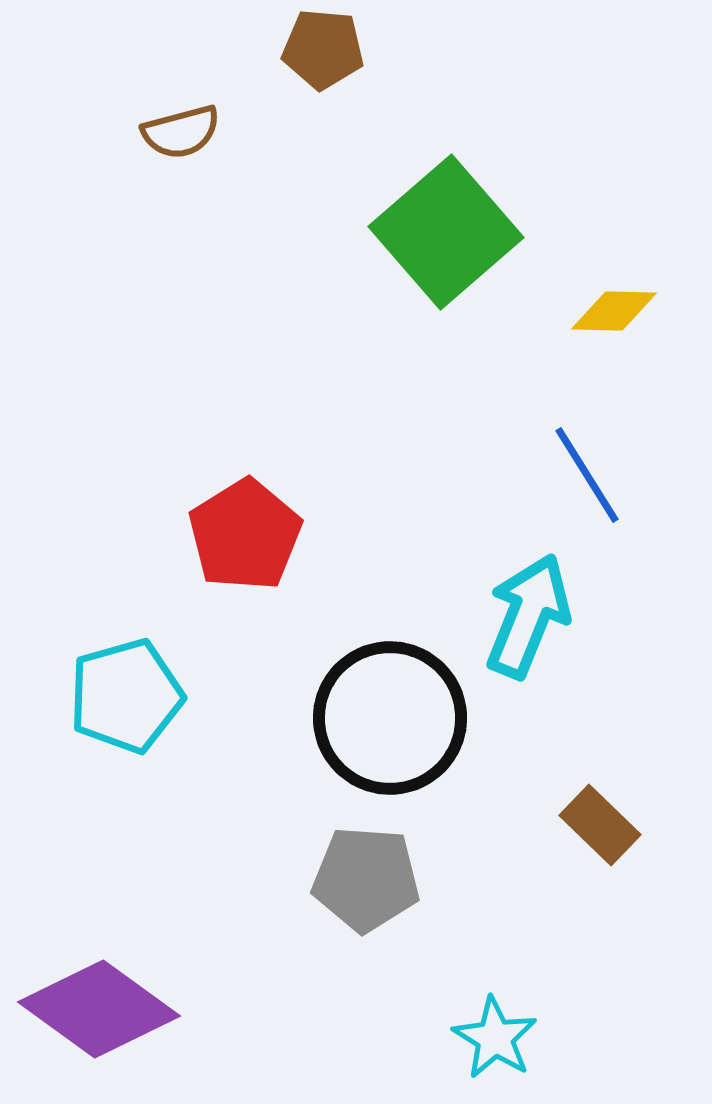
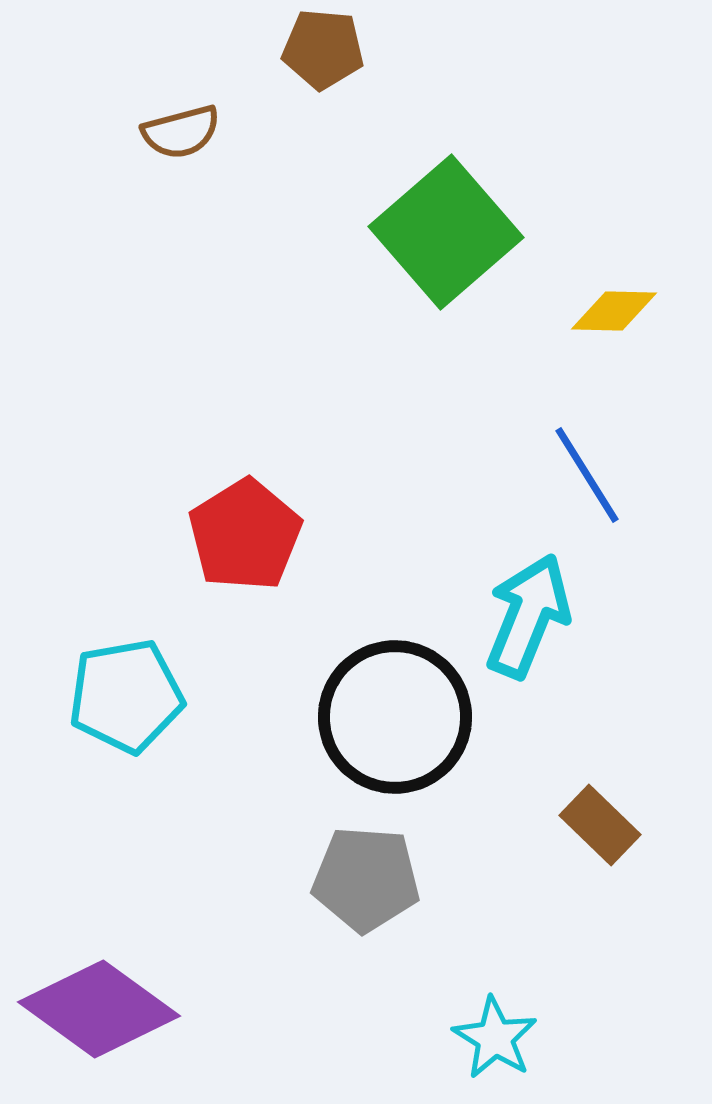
cyan pentagon: rotated 6 degrees clockwise
black circle: moved 5 px right, 1 px up
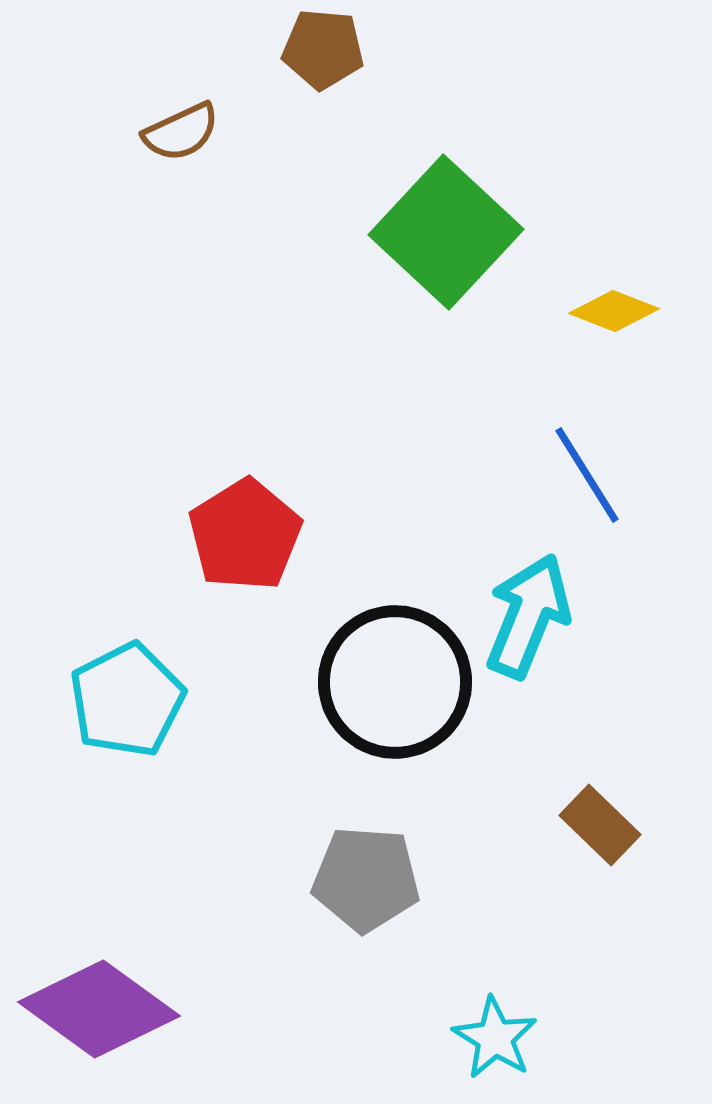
brown semicircle: rotated 10 degrees counterclockwise
green square: rotated 6 degrees counterclockwise
yellow diamond: rotated 20 degrees clockwise
cyan pentagon: moved 1 px right, 4 px down; rotated 17 degrees counterclockwise
black circle: moved 35 px up
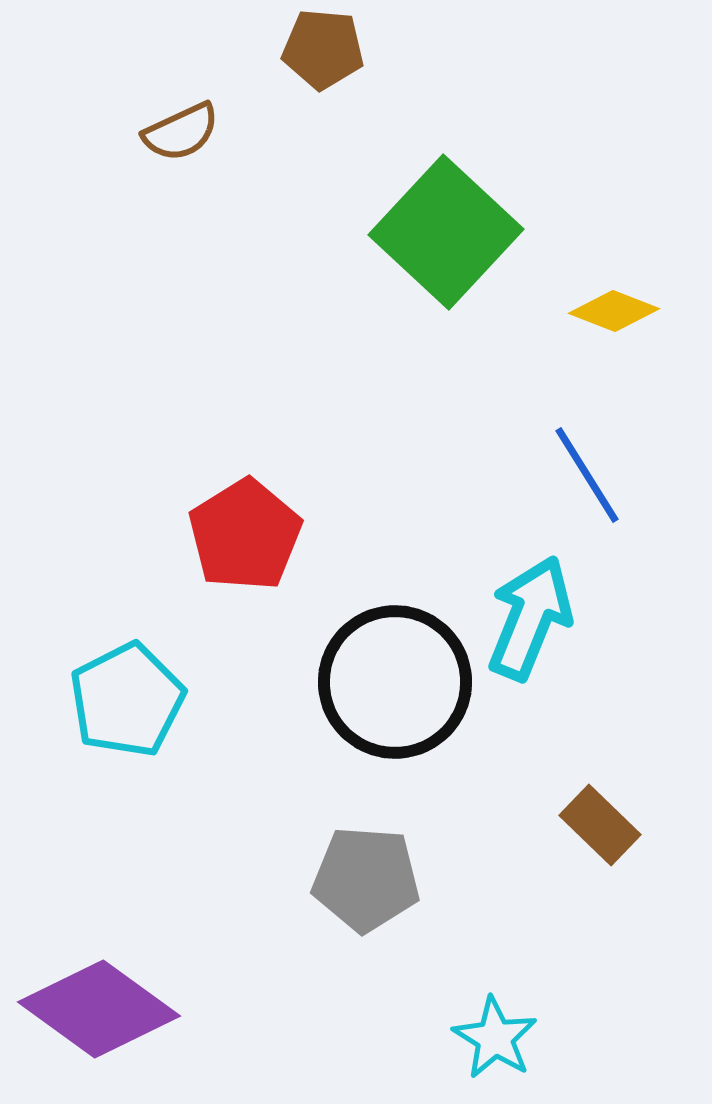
cyan arrow: moved 2 px right, 2 px down
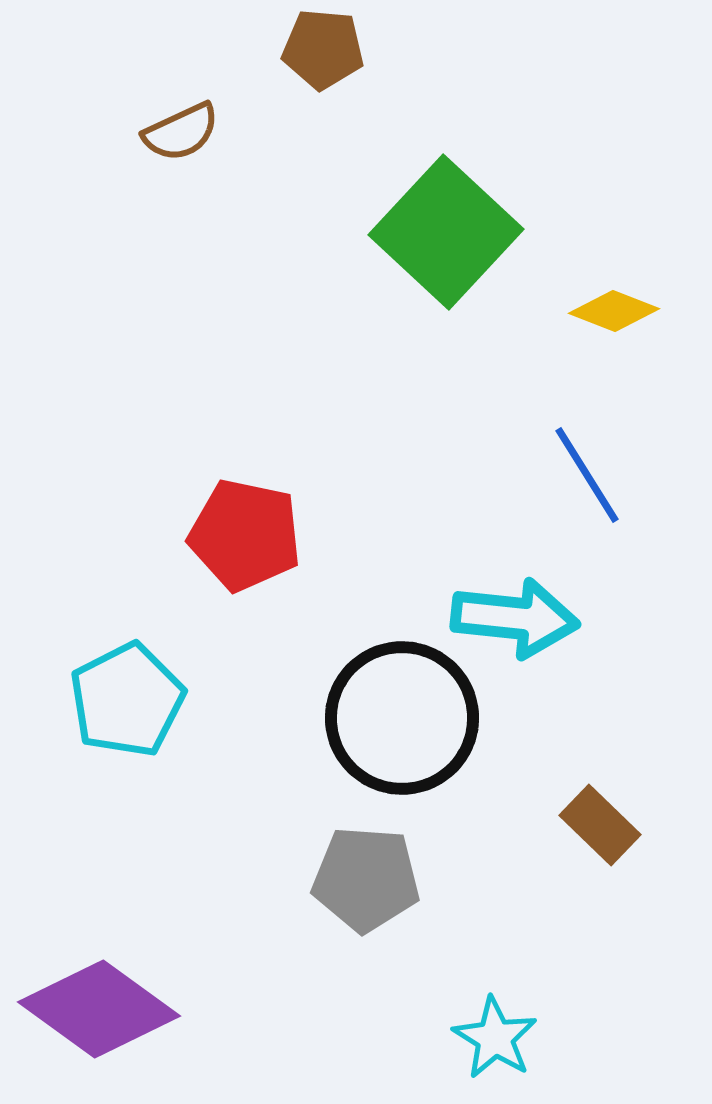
red pentagon: rotated 28 degrees counterclockwise
cyan arrow: moved 15 px left; rotated 74 degrees clockwise
black circle: moved 7 px right, 36 px down
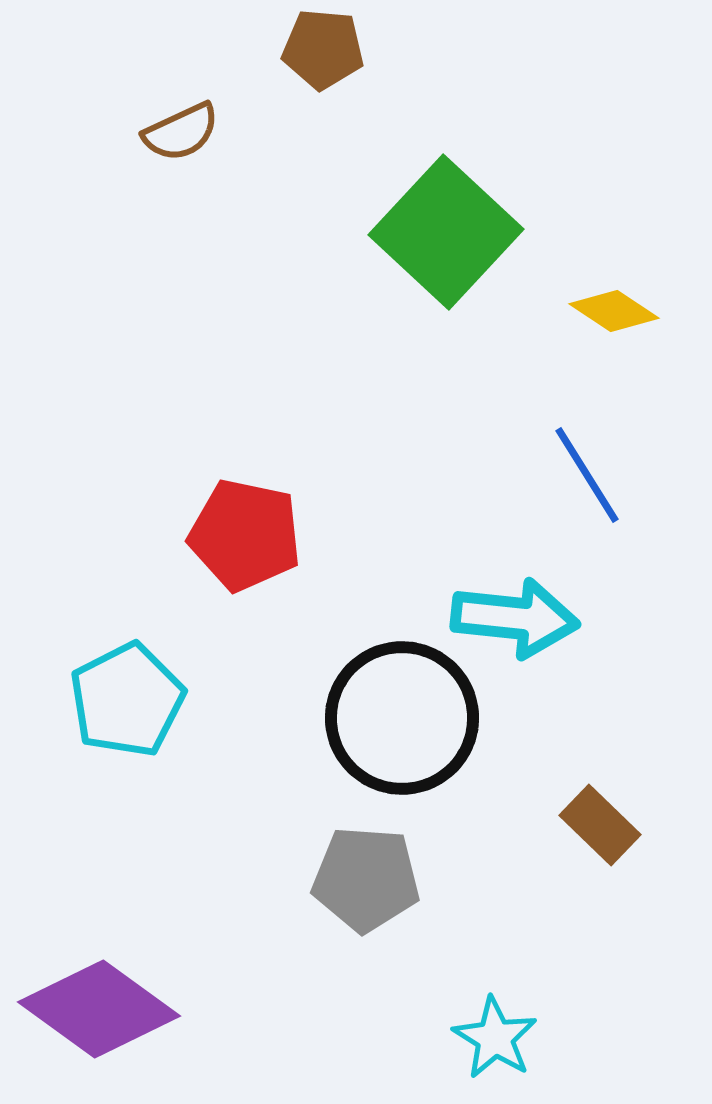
yellow diamond: rotated 12 degrees clockwise
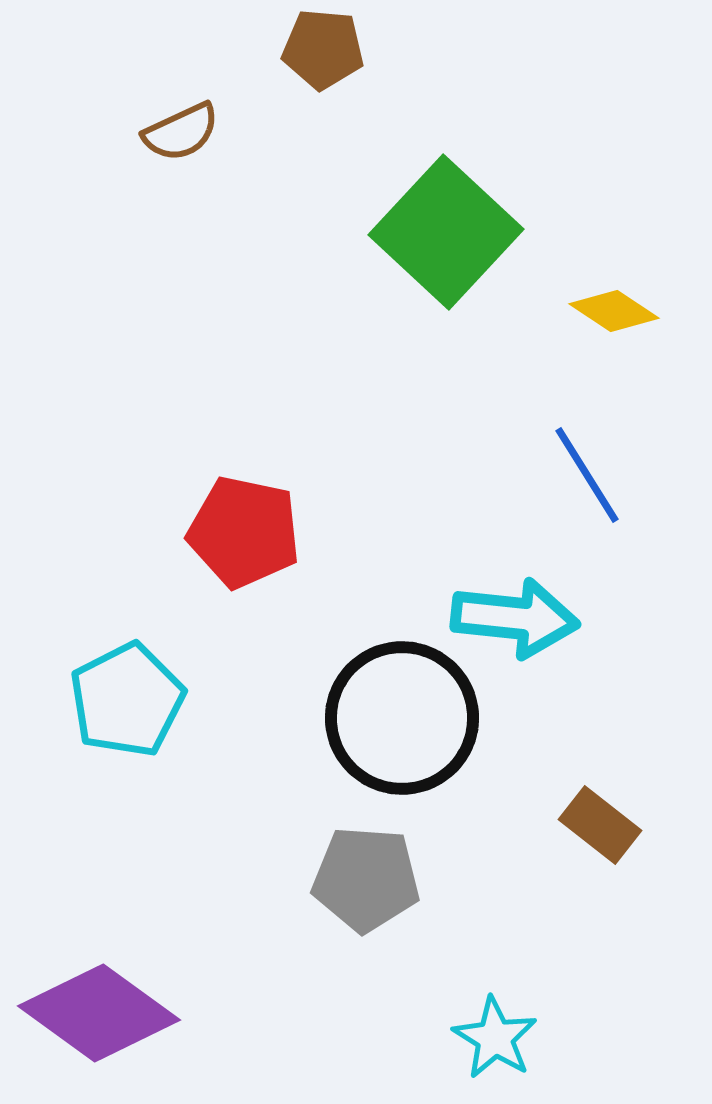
red pentagon: moved 1 px left, 3 px up
brown rectangle: rotated 6 degrees counterclockwise
purple diamond: moved 4 px down
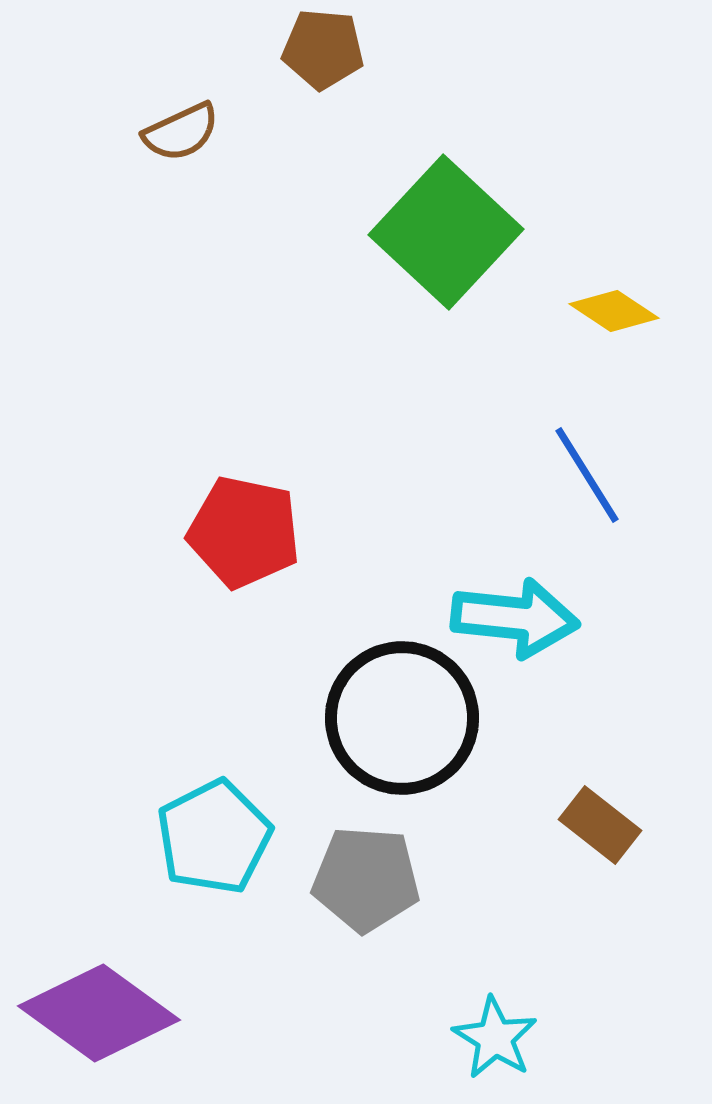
cyan pentagon: moved 87 px right, 137 px down
